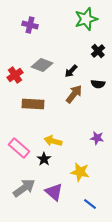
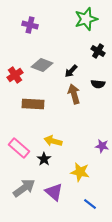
black cross: rotated 16 degrees counterclockwise
brown arrow: rotated 54 degrees counterclockwise
purple star: moved 5 px right, 8 px down
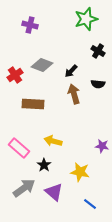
black star: moved 6 px down
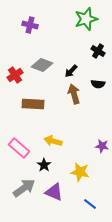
purple triangle: rotated 18 degrees counterclockwise
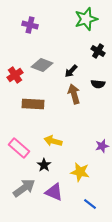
purple star: rotated 24 degrees counterclockwise
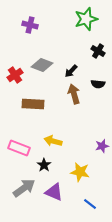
pink rectangle: rotated 20 degrees counterclockwise
